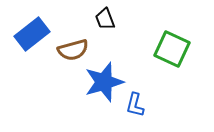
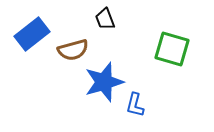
green square: rotated 9 degrees counterclockwise
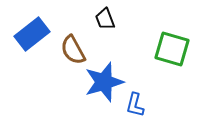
brown semicircle: rotated 76 degrees clockwise
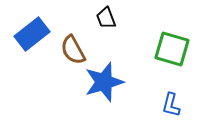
black trapezoid: moved 1 px right, 1 px up
blue L-shape: moved 36 px right
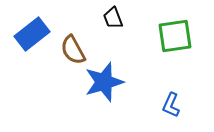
black trapezoid: moved 7 px right
green square: moved 3 px right, 13 px up; rotated 24 degrees counterclockwise
blue L-shape: rotated 10 degrees clockwise
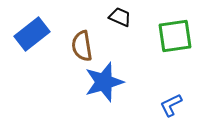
black trapezoid: moved 7 px right, 1 px up; rotated 135 degrees clockwise
brown semicircle: moved 9 px right, 4 px up; rotated 20 degrees clockwise
blue L-shape: rotated 40 degrees clockwise
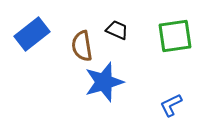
black trapezoid: moved 3 px left, 13 px down
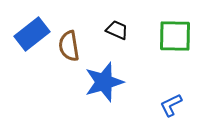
green square: rotated 9 degrees clockwise
brown semicircle: moved 13 px left
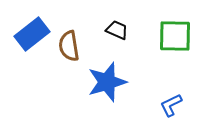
blue star: moved 3 px right
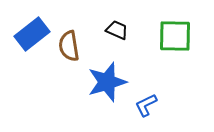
blue L-shape: moved 25 px left
